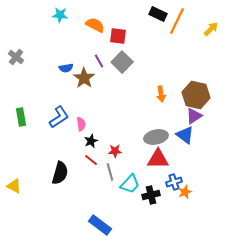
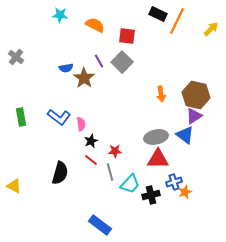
red square: moved 9 px right
blue L-shape: rotated 70 degrees clockwise
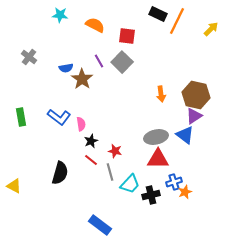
gray cross: moved 13 px right
brown star: moved 2 px left, 1 px down
red star: rotated 16 degrees clockwise
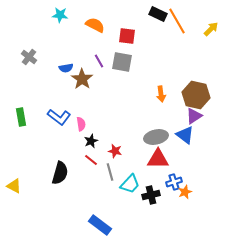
orange line: rotated 56 degrees counterclockwise
gray square: rotated 35 degrees counterclockwise
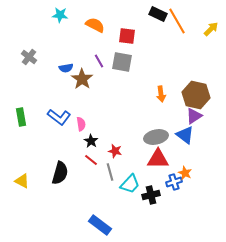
black star: rotated 16 degrees counterclockwise
yellow triangle: moved 8 px right, 5 px up
orange star: moved 19 px up; rotated 24 degrees counterclockwise
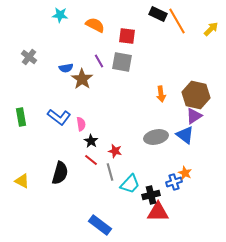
red triangle: moved 53 px down
